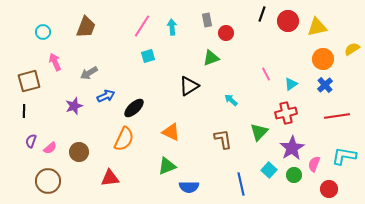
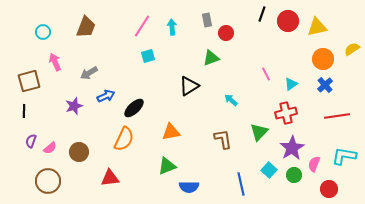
orange triangle at (171, 132): rotated 36 degrees counterclockwise
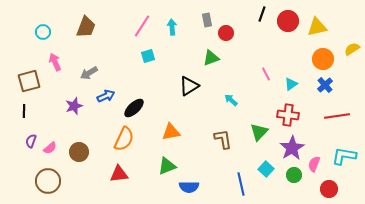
red cross at (286, 113): moved 2 px right, 2 px down; rotated 20 degrees clockwise
cyan square at (269, 170): moved 3 px left, 1 px up
red triangle at (110, 178): moved 9 px right, 4 px up
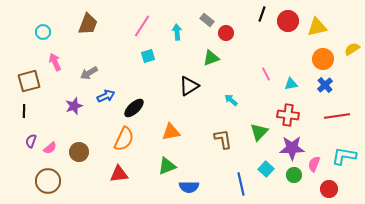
gray rectangle at (207, 20): rotated 40 degrees counterclockwise
brown trapezoid at (86, 27): moved 2 px right, 3 px up
cyan arrow at (172, 27): moved 5 px right, 5 px down
cyan triangle at (291, 84): rotated 24 degrees clockwise
purple star at (292, 148): rotated 30 degrees clockwise
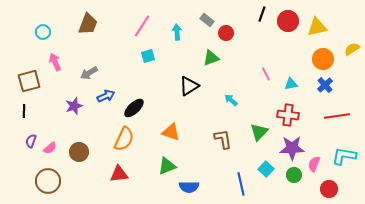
orange triangle at (171, 132): rotated 30 degrees clockwise
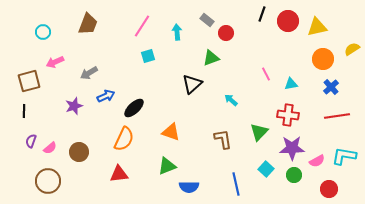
pink arrow at (55, 62): rotated 90 degrees counterclockwise
blue cross at (325, 85): moved 6 px right, 2 px down
black triangle at (189, 86): moved 3 px right, 2 px up; rotated 10 degrees counterclockwise
pink semicircle at (314, 164): moved 3 px right, 3 px up; rotated 140 degrees counterclockwise
blue line at (241, 184): moved 5 px left
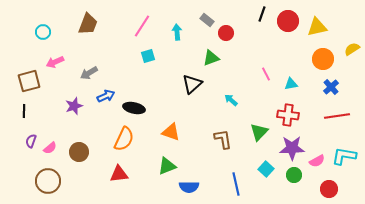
black ellipse at (134, 108): rotated 55 degrees clockwise
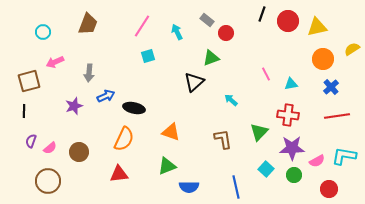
cyan arrow at (177, 32): rotated 21 degrees counterclockwise
gray arrow at (89, 73): rotated 54 degrees counterclockwise
black triangle at (192, 84): moved 2 px right, 2 px up
blue line at (236, 184): moved 3 px down
